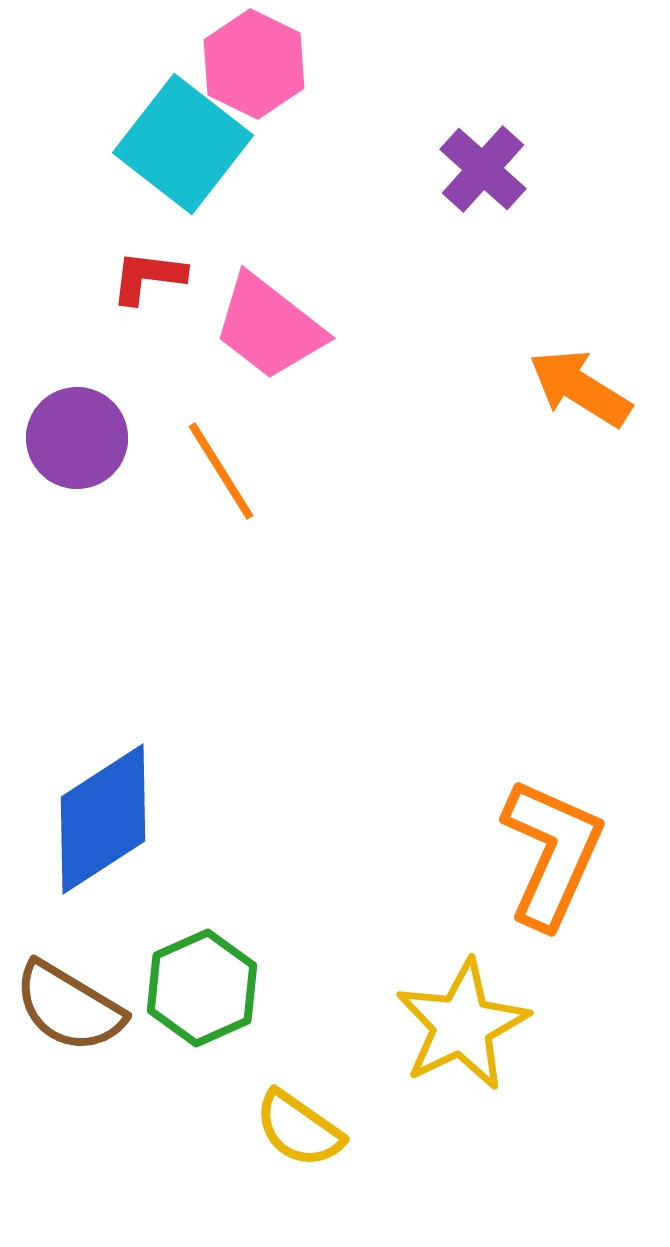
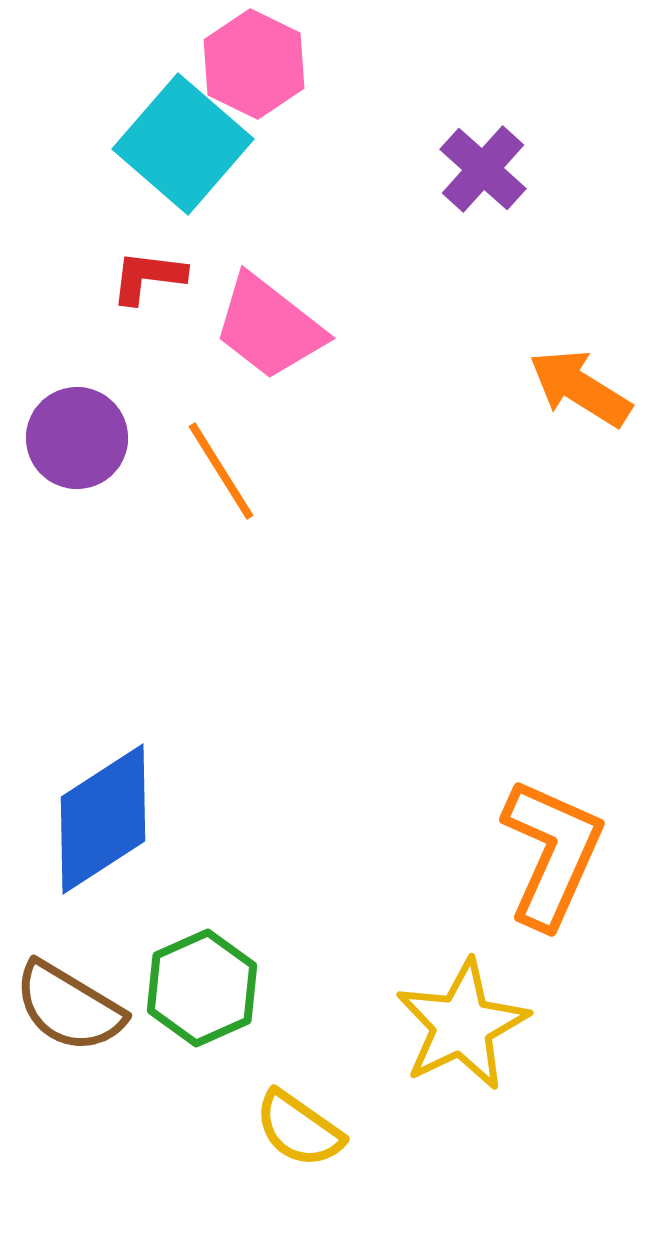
cyan square: rotated 3 degrees clockwise
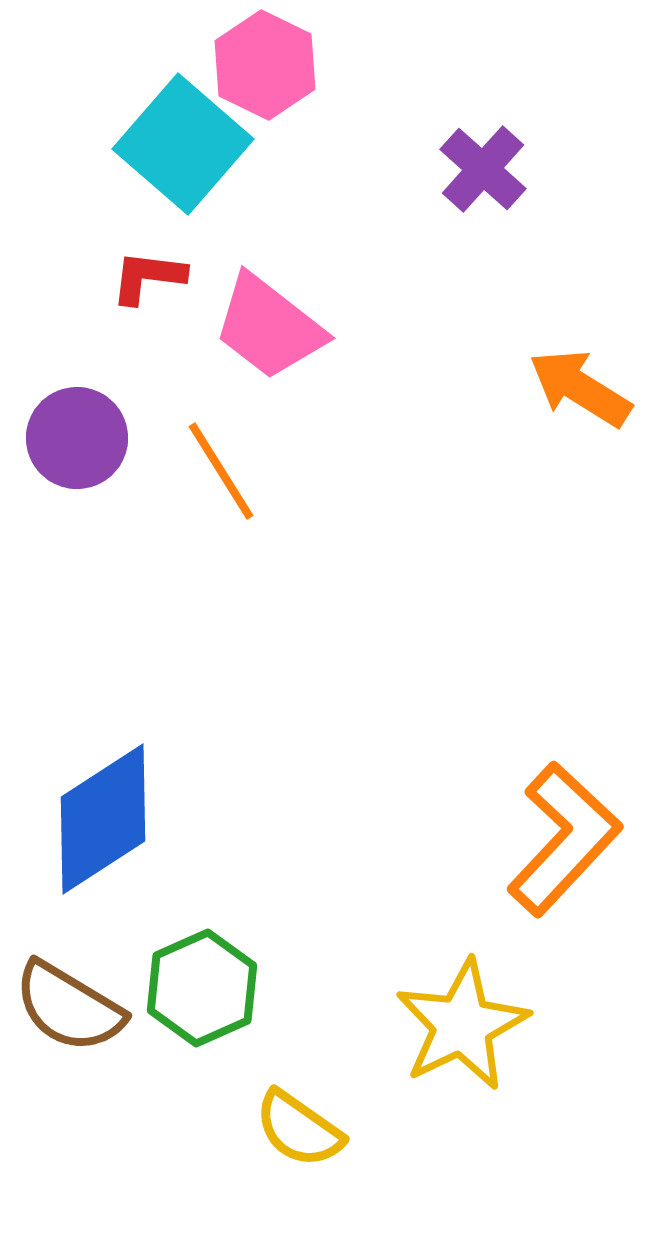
pink hexagon: moved 11 px right, 1 px down
orange L-shape: moved 12 px right, 14 px up; rotated 19 degrees clockwise
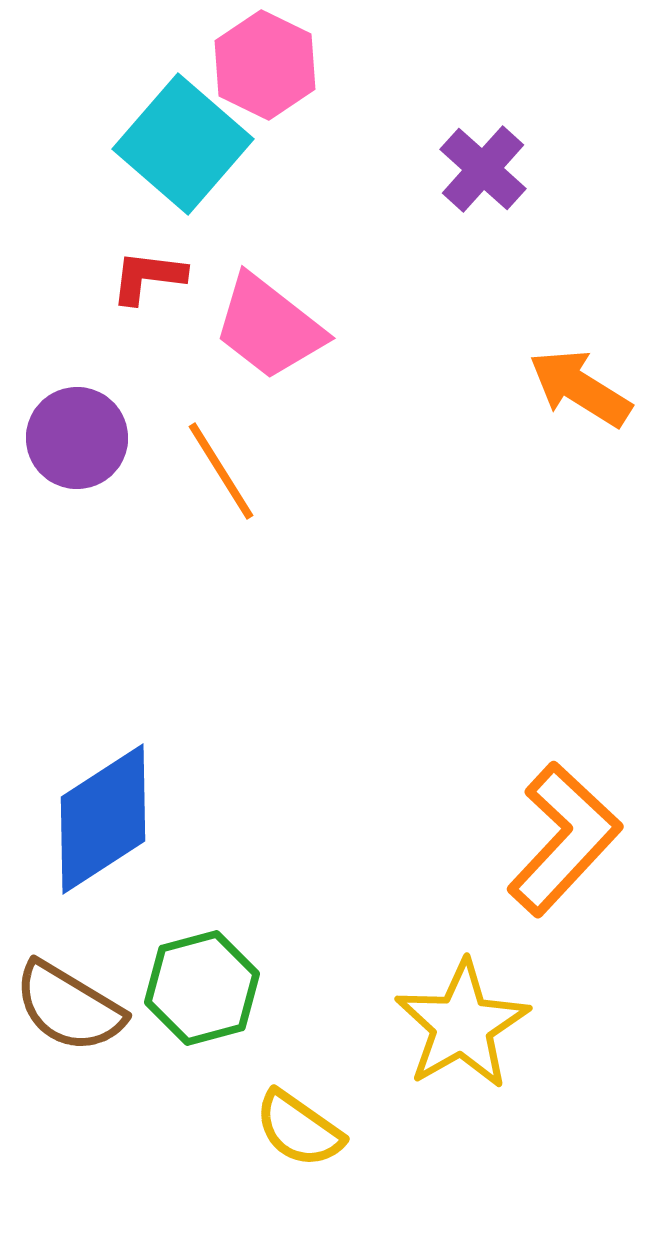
green hexagon: rotated 9 degrees clockwise
yellow star: rotated 4 degrees counterclockwise
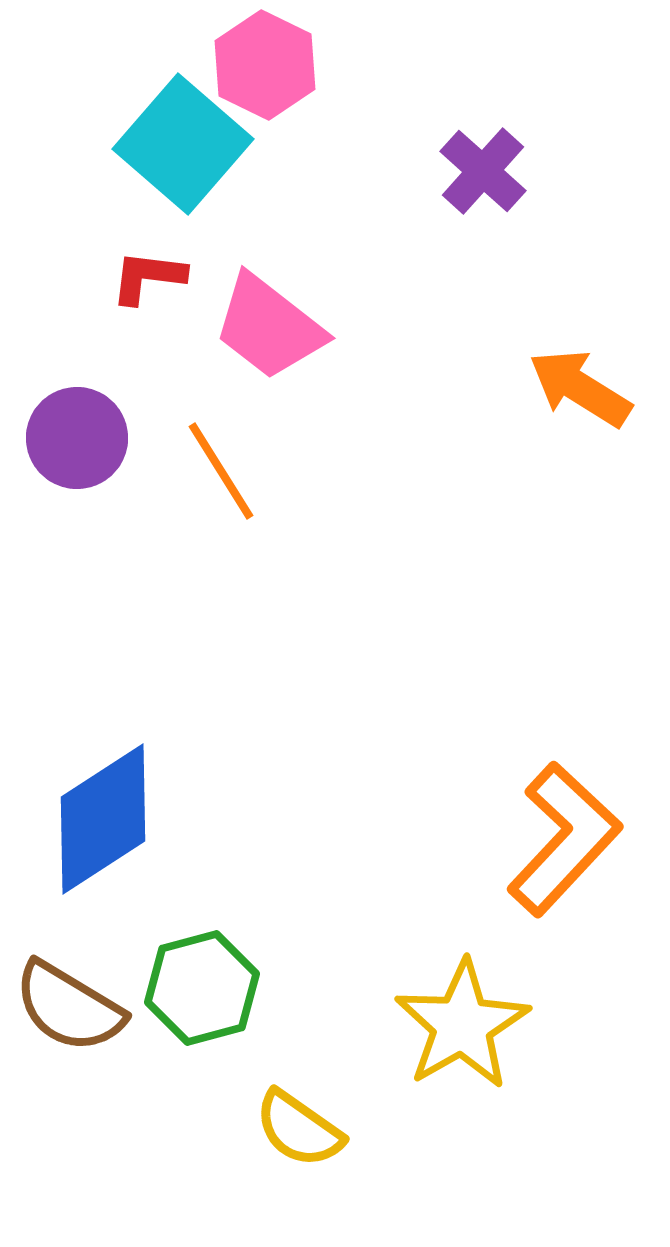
purple cross: moved 2 px down
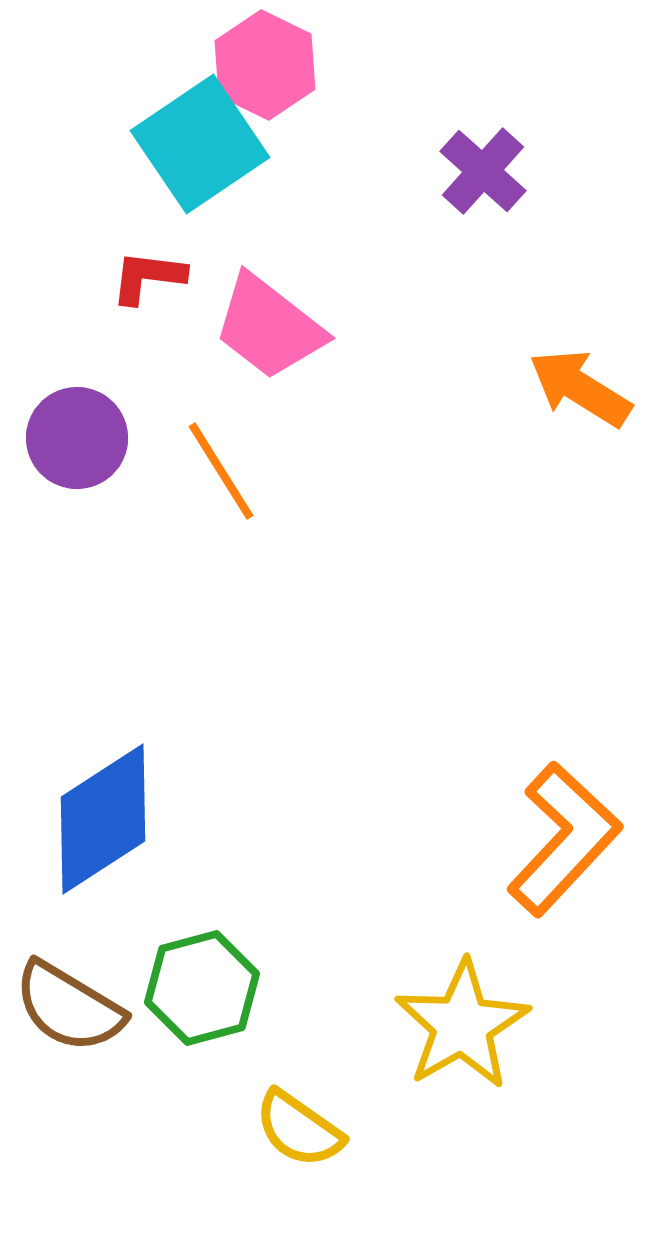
cyan square: moved 17 px right; rotated 15 degrees clockwise
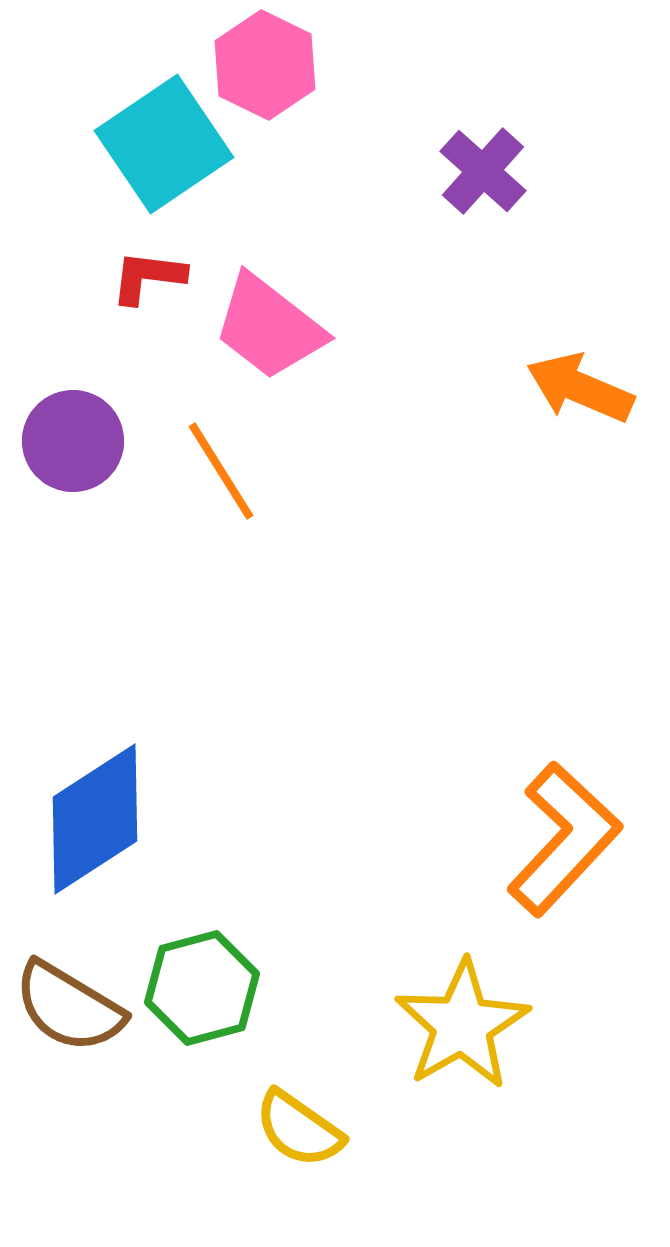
cyan square: moved 36 px left
orange arrow: rotated 9 degrees counterclockwise
purple circle: moved 4 px left, 3 px down
blue diamond: moved 8 px left
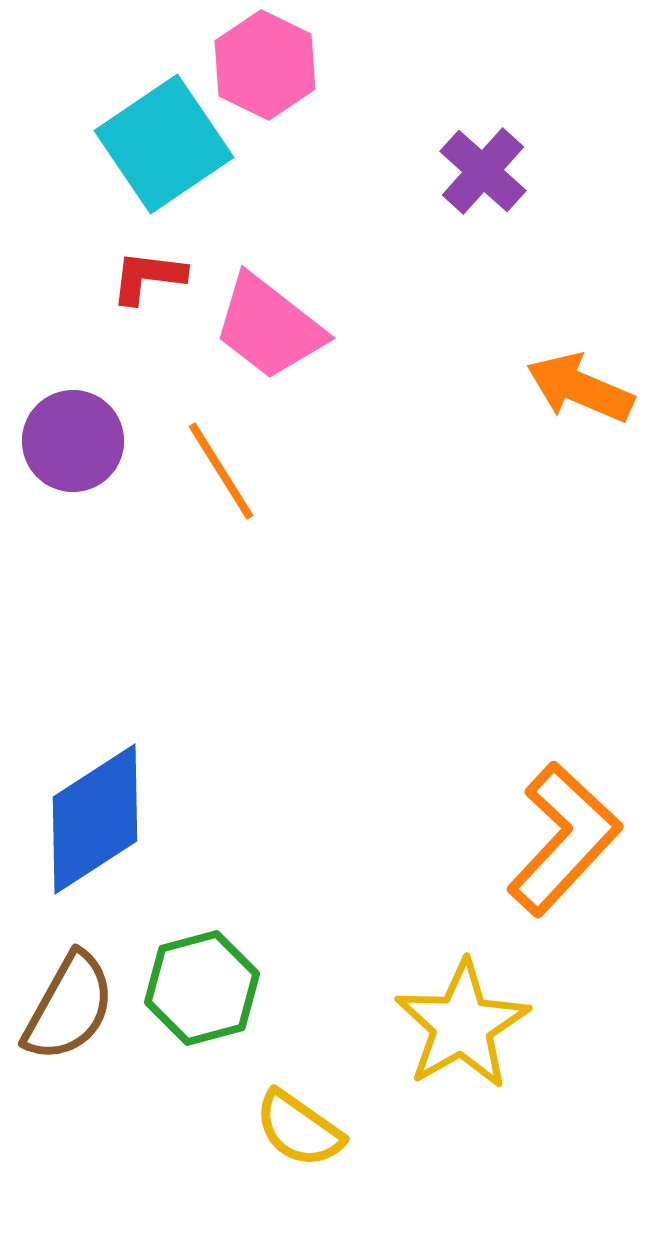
brown semicircle: rotated 92 degrees counterclockwise
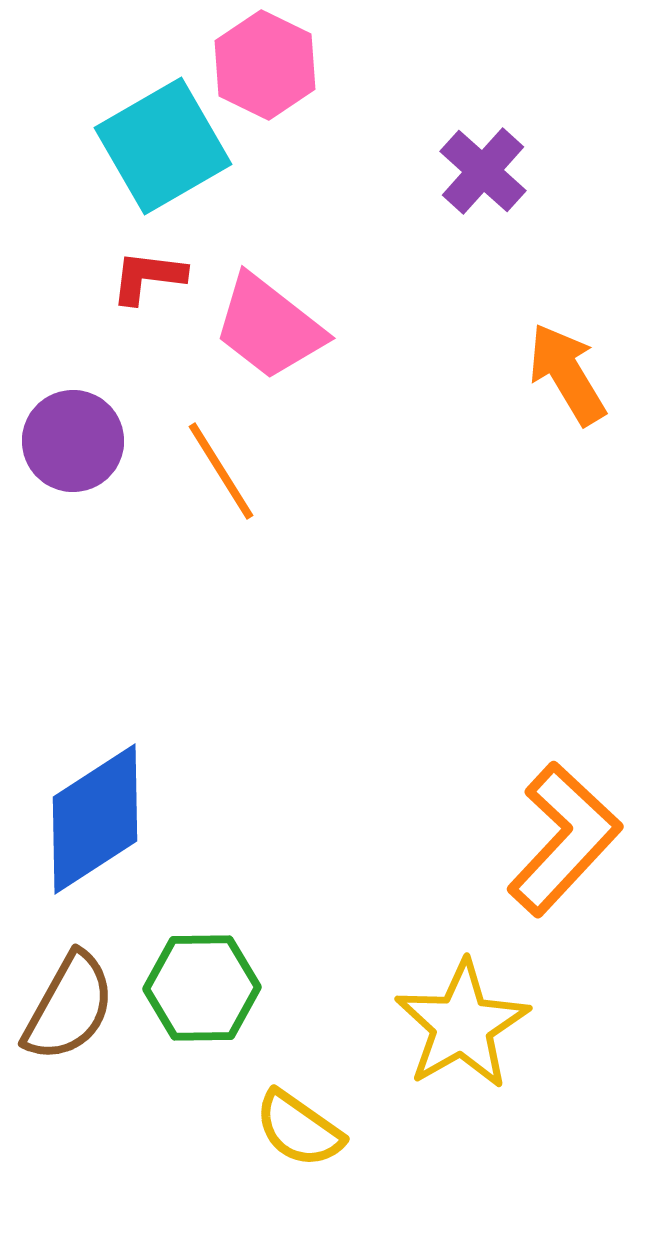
cyan square: moved 1 px left, 2 px down; rotated 4 degrees clockwise
orange arrow: moved 13 px left, 14 px up; rotated 36 degrees clockwise
green hexagon: rotated 14 degrees clockwise
